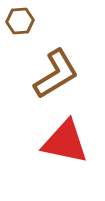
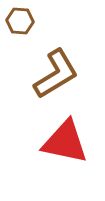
brown hexagon: rotated 8 degrees clockwise
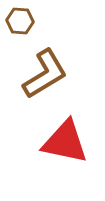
brown L-shape: moved 11 px left
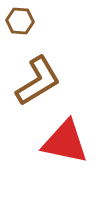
brown L-shape: moved 7 px left, 7 px down
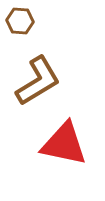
red triangle: moved 1 px left, 2 px down
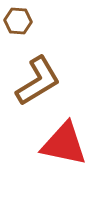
brown hexagon: moved 2 px left
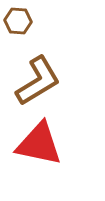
red triangle: moved 25 px left
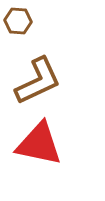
brown L-shape: rotated 6 degrees clockwise
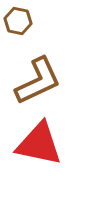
brown hexagon: rotated 8 degrees clockwise
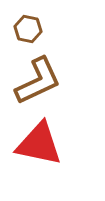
brown hexagon: moved 10 px right, 8 px down
